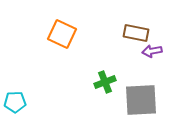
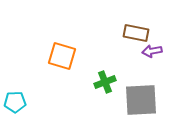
orange square: moved 22 px down; rotated 8 degrees counterclockwise
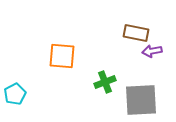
orange square: rotated 12 degrees counterclockwise
cyan pentagon: moved 8 px up; rotated 25 degrees counterclockwise
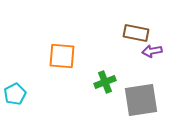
gray square: rotated 6 degrees counterclockwise
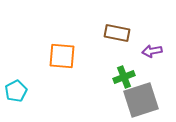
brown rectangle: moved 19 px left
green cross: moved 19 px right, 5 px up
cyan pentagon: moved 1 px right, 3 px up
gray square: rotated 9 degrees counterclockwise
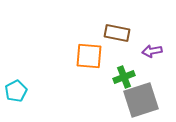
orange square: moved 27 px right
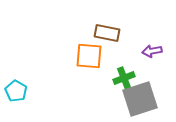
brown rectangle: moved 10 px left
green cross: moved 1 px down
cyan pentagon: rotated 15 degrees counterclockwise
gray square: moved 1 px left, 1 px up
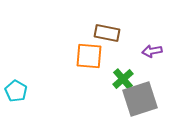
green cross: moved 1 px left, 1 px down; rotated 20 degrees counterclockwise
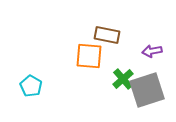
brown rectangle: moved 2 px down
cyan pentagon: moved 15 px right, 5 px up
gray square: moved 7 px right, 9 px up
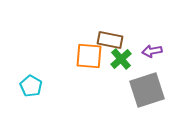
brown rectangle: moved 3 px right, 5 px down
green cross: moved 2 px left, 20 px up
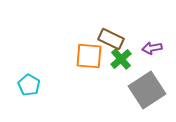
brown rectangle: moved 1 px right, 1 px up; rotated 15 degrees clockwise
purple arrow: moved 3 px up
cyan pentagon: moved 2 px left, 1 px up
gray square: rotated 15 degrees counterclockwise
